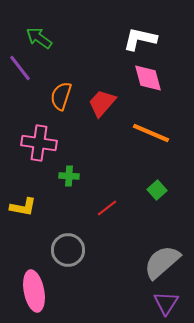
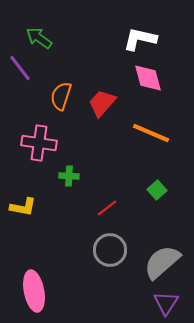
gray circle: moved 42 px right
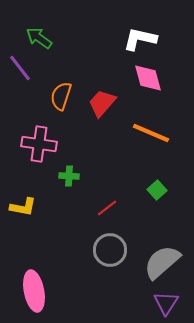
pink cross: moved 1 px down
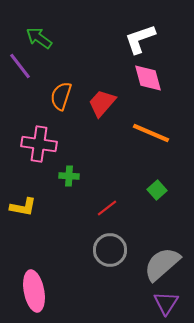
white L-shape: rotated 32 degrees counterclockwise
purple line: moved 2 px up
gray semicircle: moved 2 px down
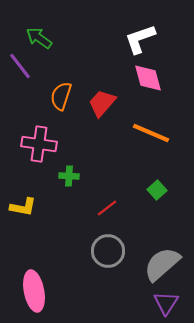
gray circle: moved 2 px left, 1 px down
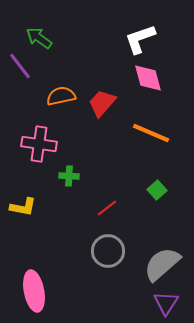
orange semicircle: rotated 60 degrees clockwise
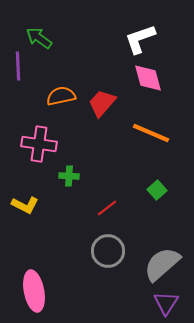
purple line: moved 2 px left; rotated 36 degrees clockwise
yellow L-shape: moved 2 px right, 2 px up; rotated 16 degrees clockwise
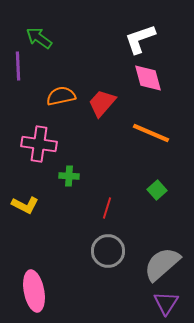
red line: rotated 35 degrees counterclockwise
